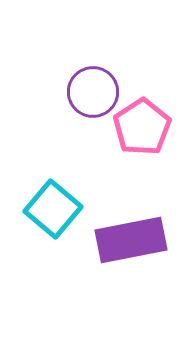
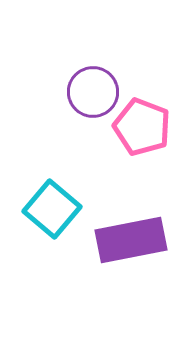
pink pentagon: rotated 18 degrees counterclockwise
cyan square: moved 1 px left
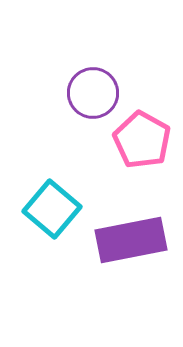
purple circle: moved 1 px down
pink pentagon: moved 13 px down; rotated 8 degrees clockwise
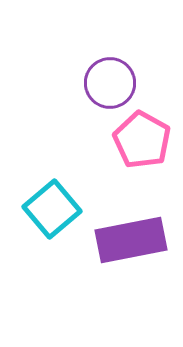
purple circle: moved 17 px right, 10 px up
cyan square: rotated 10 degrees clockwise
